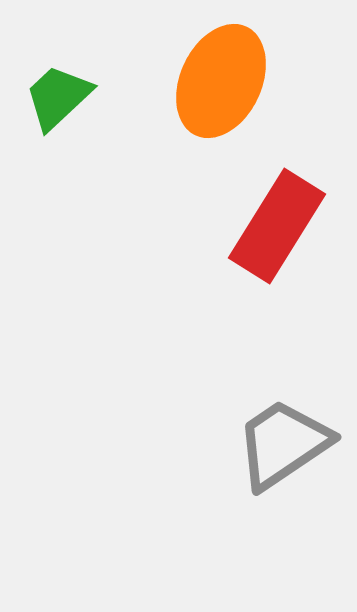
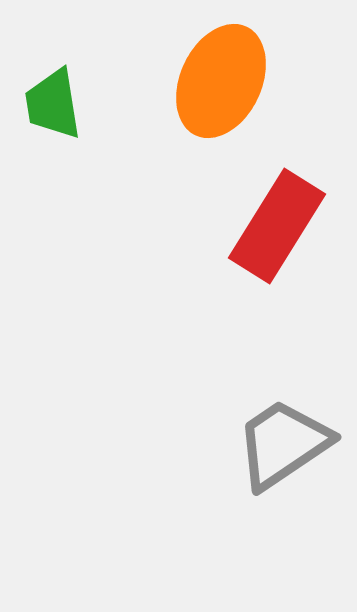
green trapezoid: moved 5 px left, 7 px down; rotated 56 degrees counterclockwise
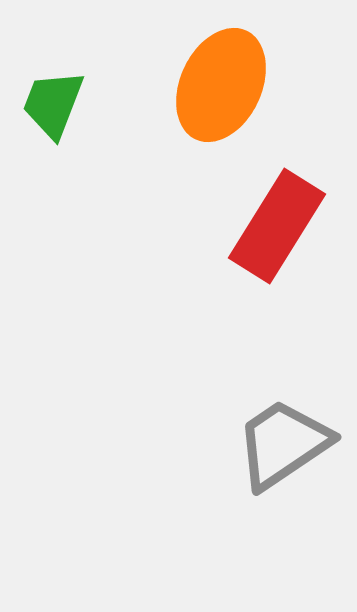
orange ellipse: moved 4 px down
green trapezoid: rotated 30 degrees clockwise
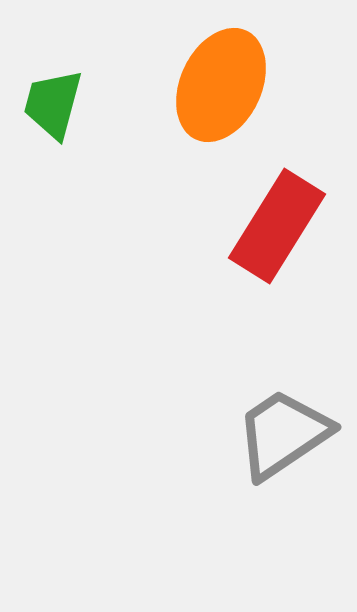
green trapezoid: rotated 6 degrees counterclockwise
gray trapezoid: moved 10 px up
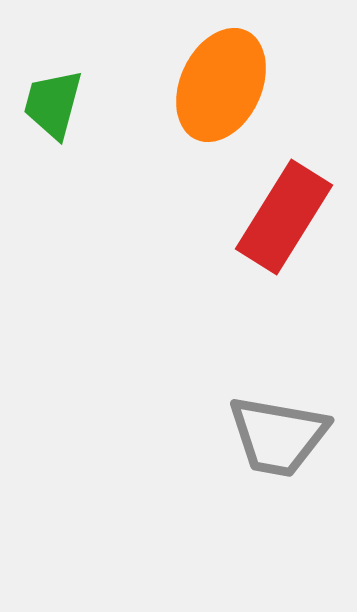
red rectangle: moved 7 px right, 9 px up
gray trapezoid: moved 5 px left, 2 px down; rotated 136 degrees counterclockwise
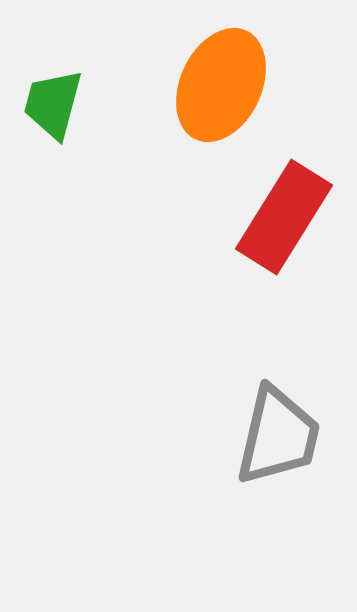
gray trapezoid: rotated 87 degrees counterclockwise
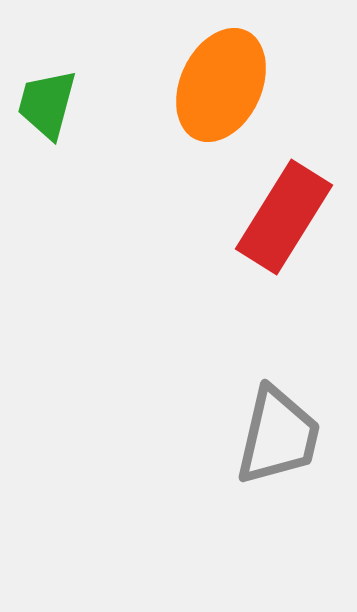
green trapezoid: moved 6 px left
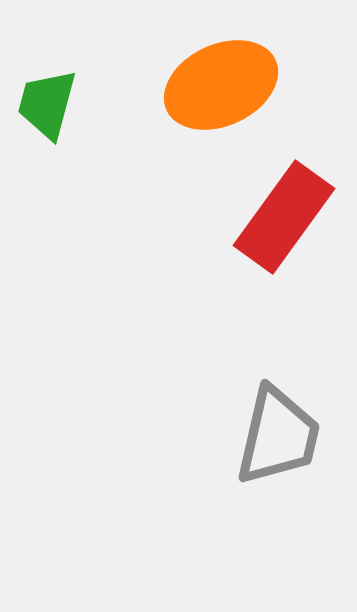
orange ellipse: rotated 40 degrees clockwise
red rectangle: rotated 4 degrees clockwise
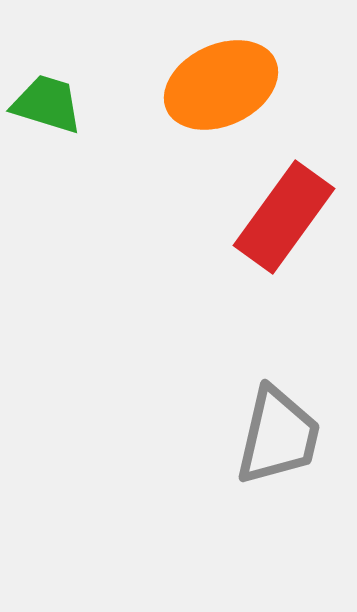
green trapezoid: rotated 92 degrees clockwise
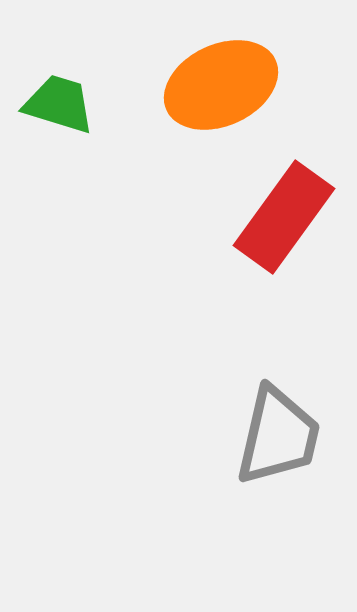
green trapezoid: moved 12 px right
